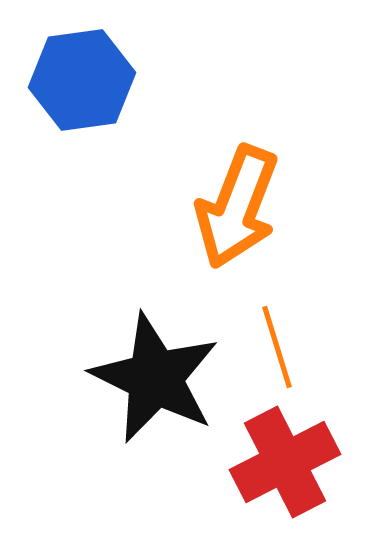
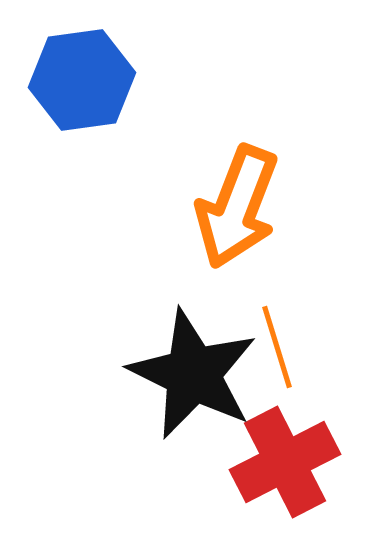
black star: moved 38 px right, 4 px up
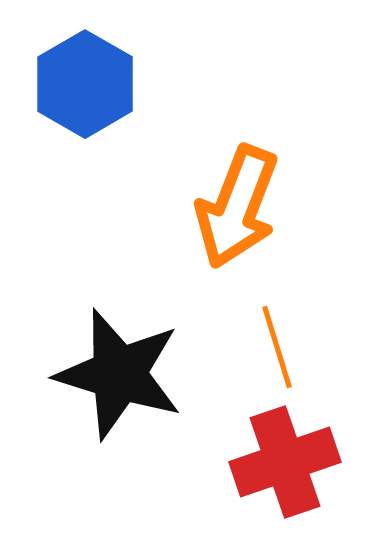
blue hexagon: moved 3 px right, 4 px down; rotated 22 degrees counterclockwise
black star: moved 74 px left; rotated 9 degrees counterclockwise
red cross: rotated 8 degrees clockwise
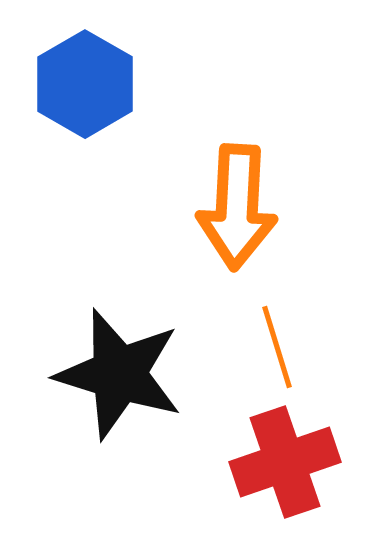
orange arrow: rotated 18 degrees counterclockwise
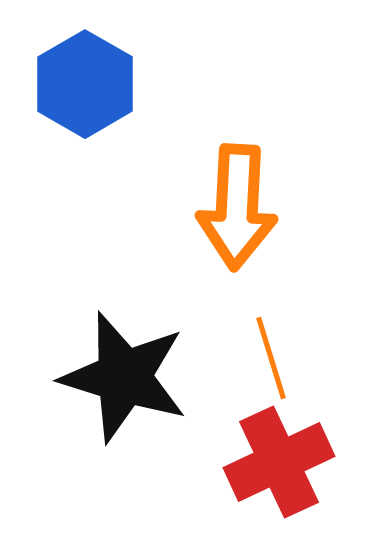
orange line: moved 6 px left, 11 px down
black star: moved 5 px right, 3 px down
red cross: moved 6 px left; rotated 6 degrees counterclockwise
